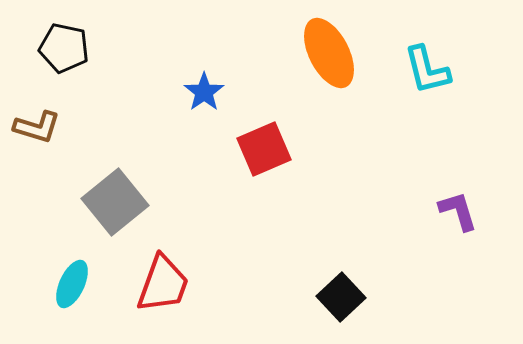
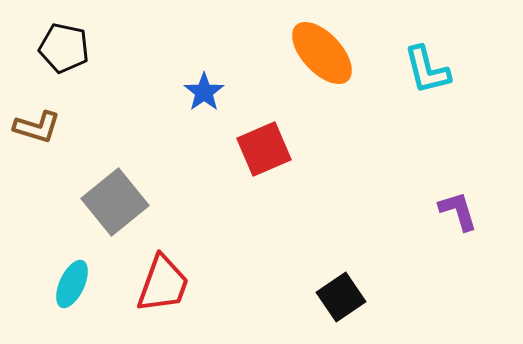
orange ellipse: moved 7 px left; rotated 16 degrees counterclockwise
black square: rotated 9 degrees clockwise
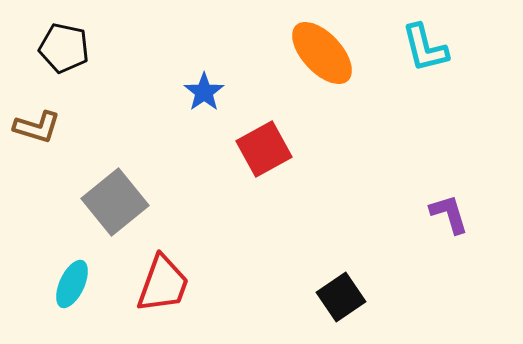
cyan L-shape: moved 2 px left, 22 px up
red square: rotated 6 degrees counterclockwise
purple L-shape: moved 9 px left, 3 px down
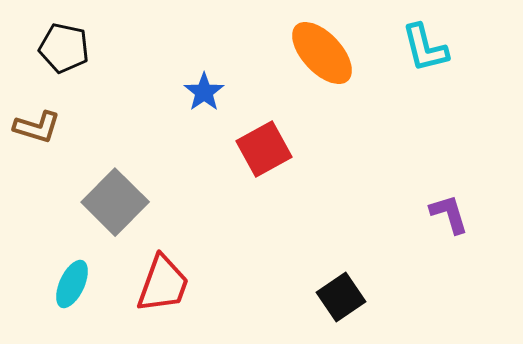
gray square: rotated 6 degrees counterclockwise
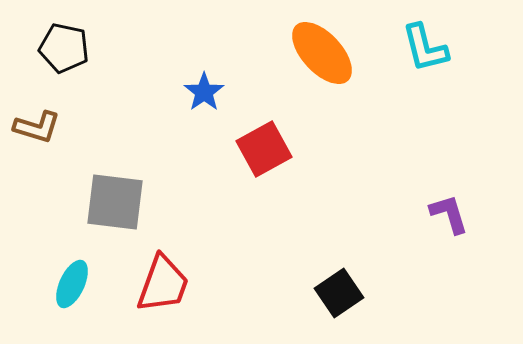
gray square: rotated 38 degrees counterclockwise
black square: moved 2 px left, 4 px up
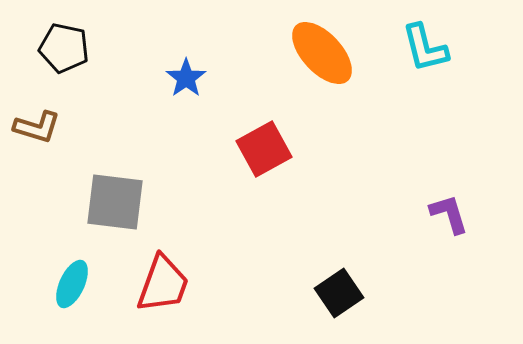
blue star: moved 18 px left, 14 px up
